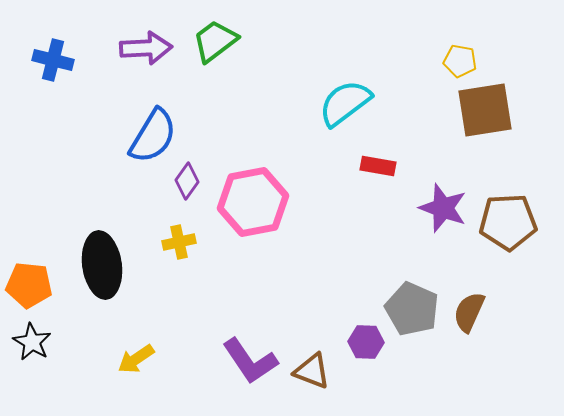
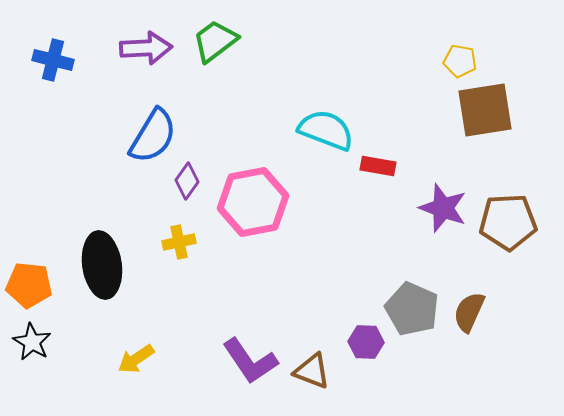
cyan semicircle: moved 19 px left, 27 px down; rotated 58 degrees clockwise
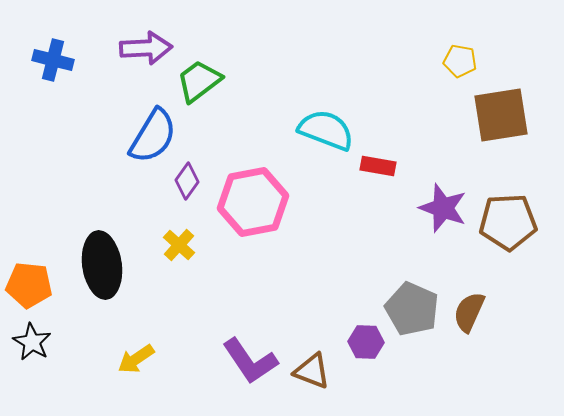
green trapezoid: moved 16 px left, 40 px down
brown square: moved 16 px right, 5 px down
yellow cross: moved 3 px down; rotated 36 degrees counterclockwise
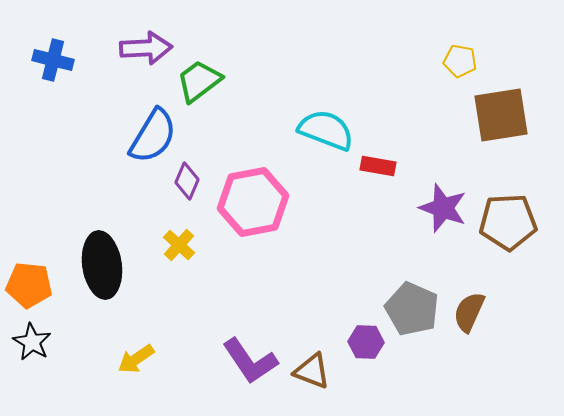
purple diamond: rotated 12 degrees counterclockwise
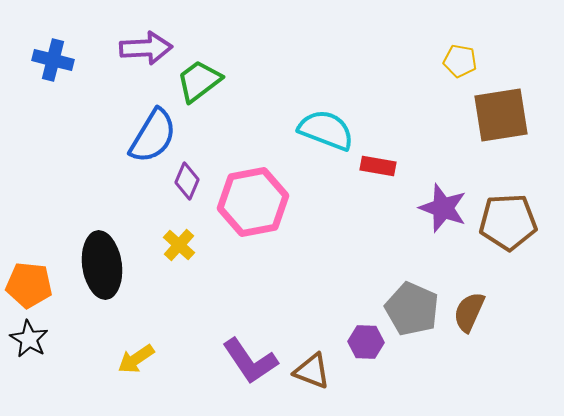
black star: moved 3 px left, 3 px up
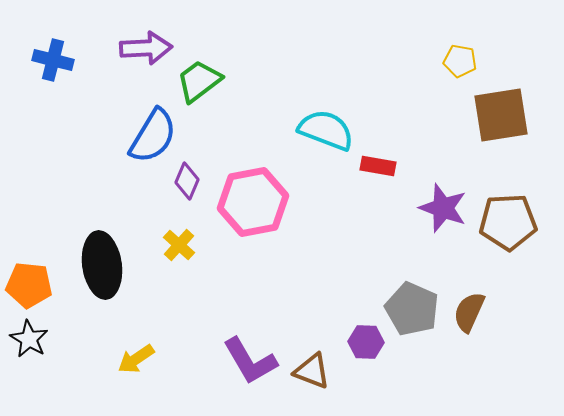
purple L-shape: rotated 4 degrees clockwise
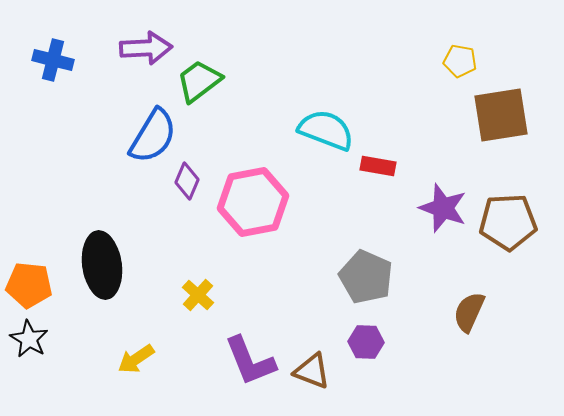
yellow cross: moved 19 px right, 50 px down
gray pentagon: moved 46 px left, 32 px up
purple L-shape: rotated 8 degrees clockwise
